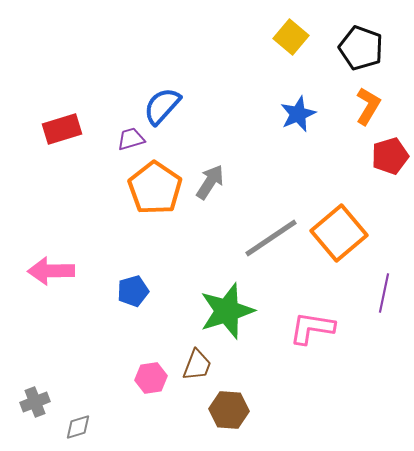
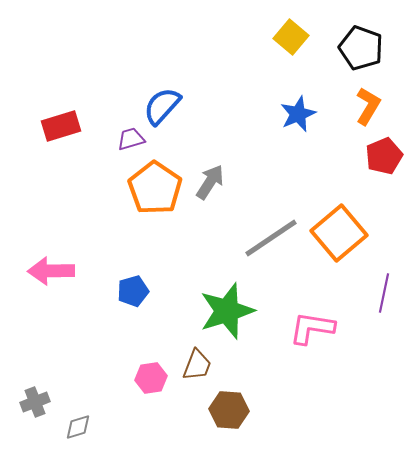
red rectangle: moved 1 px left, 3 px up
red pentagon: moved 6 px left; rotated 6 degrees counterclockwise
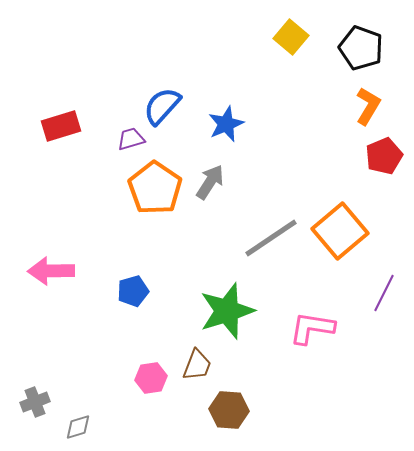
blue star: moved 72 px left, 10 px down
orange square: moved 1 px right, 2 px up
purple line: rotated 15 degrees clockwise
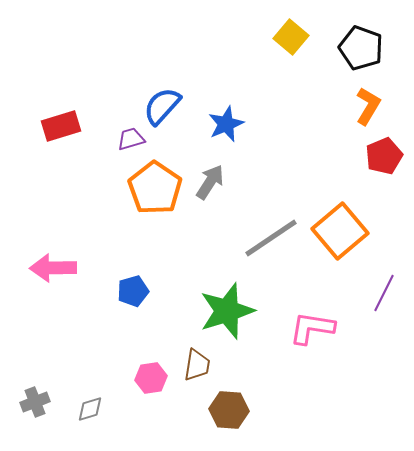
pink arrow: moved 2 px right, 3 px up
brown trapezoid: rotated 12 degrees counterclockwise
gray diamond: moved 12 px right, 18 px up
